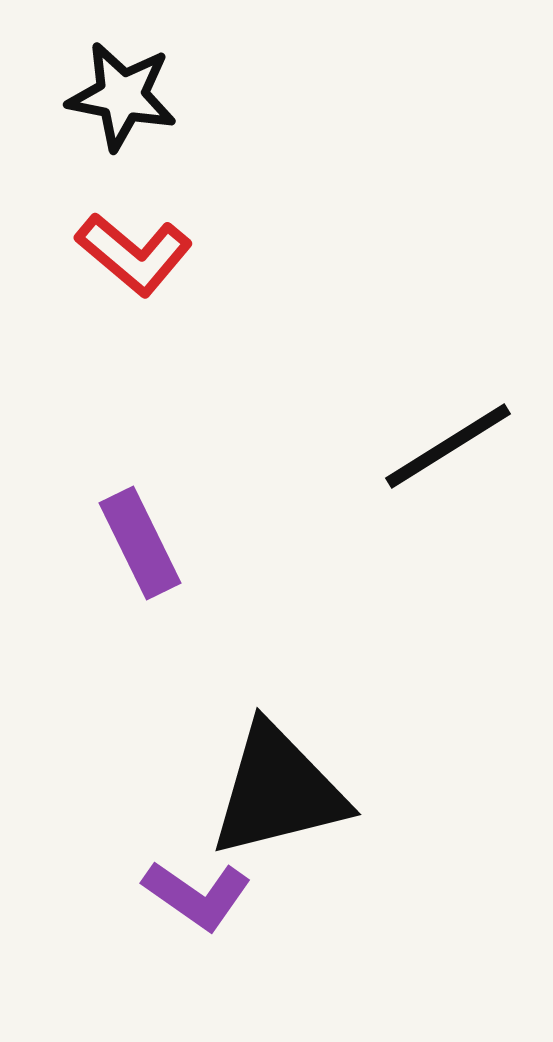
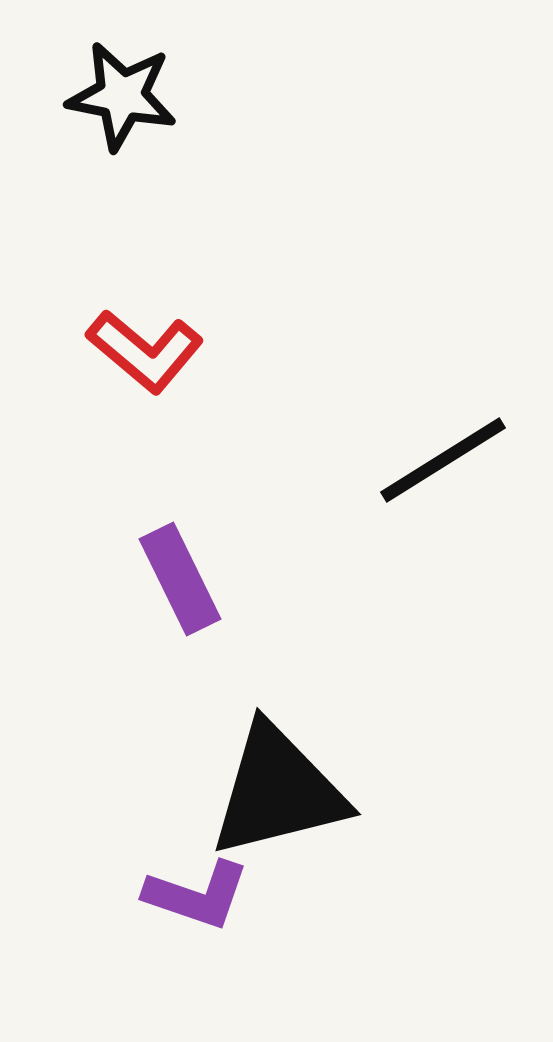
red L-shape: moved 11 px right, 97 px down
black line: moved 5 px left, 14 px down
purple rectangle: moved 40 px right, 36 px down
purple L-shape: rotated 16 degrees counterclockwise
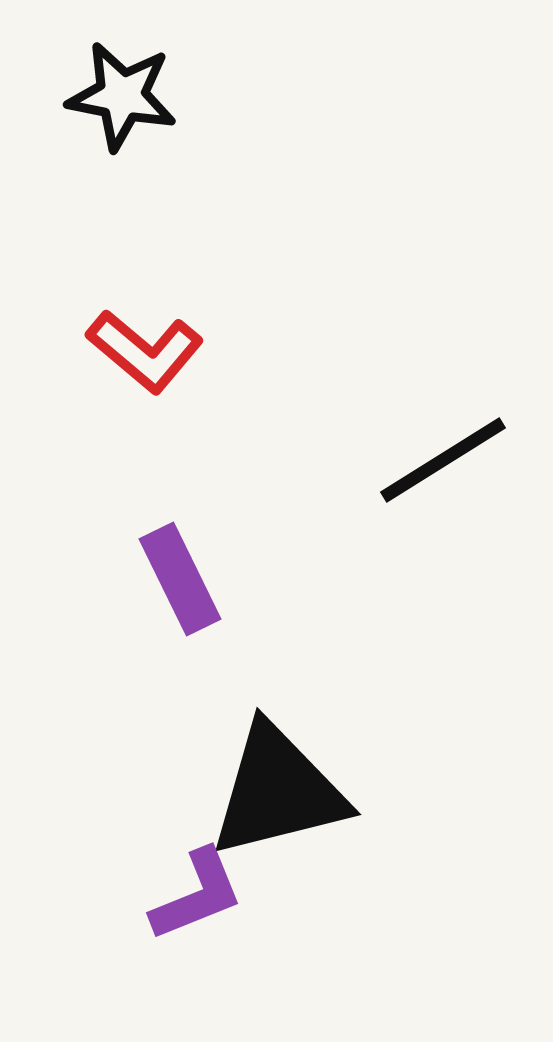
purple L-shape: rotated 41 degrees counterclockwise
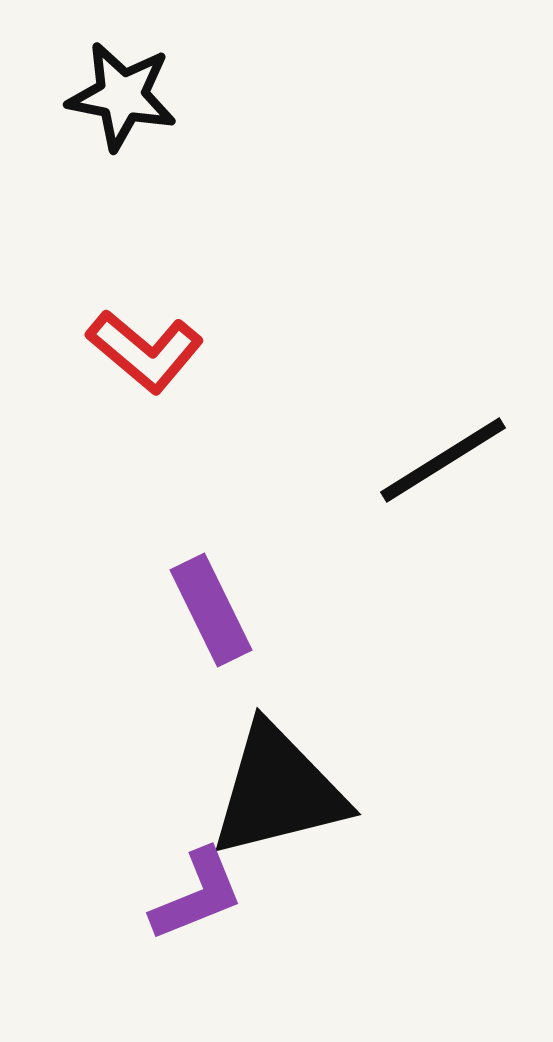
purple rectangle: moved 31 px right, 31 px down
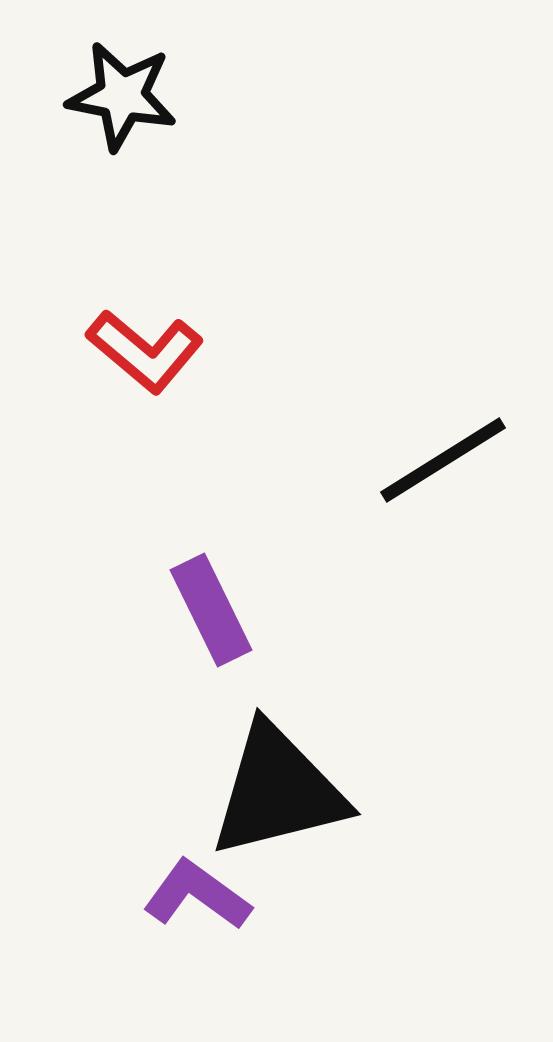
purple L-shape: rotated 122 degrees counterclockwise
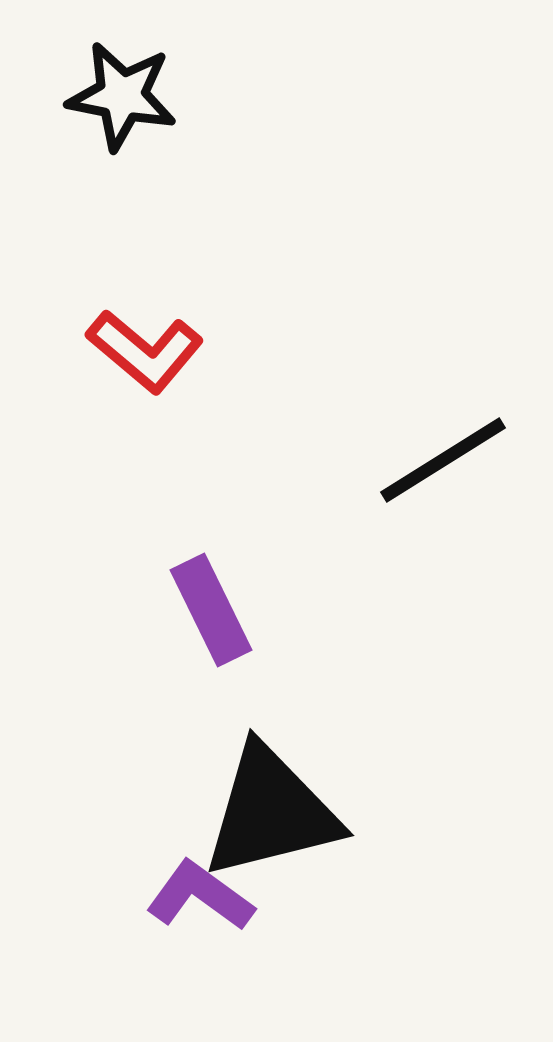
black triangle: moved 7 px left, 21 px down
purple L-shape: moved 3 px right, 1 px down
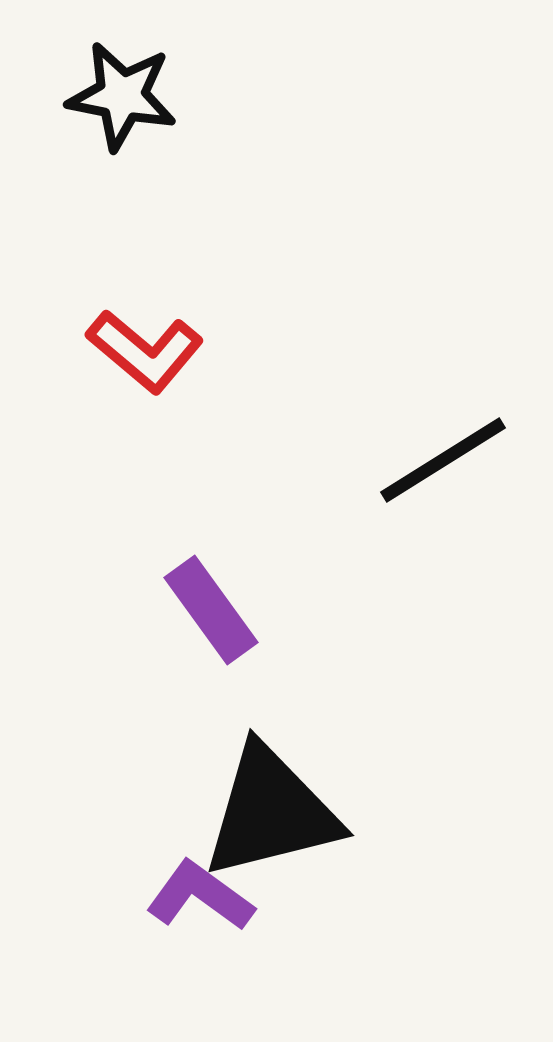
purple rectangle: rotated 10 degrees counterclockwise
